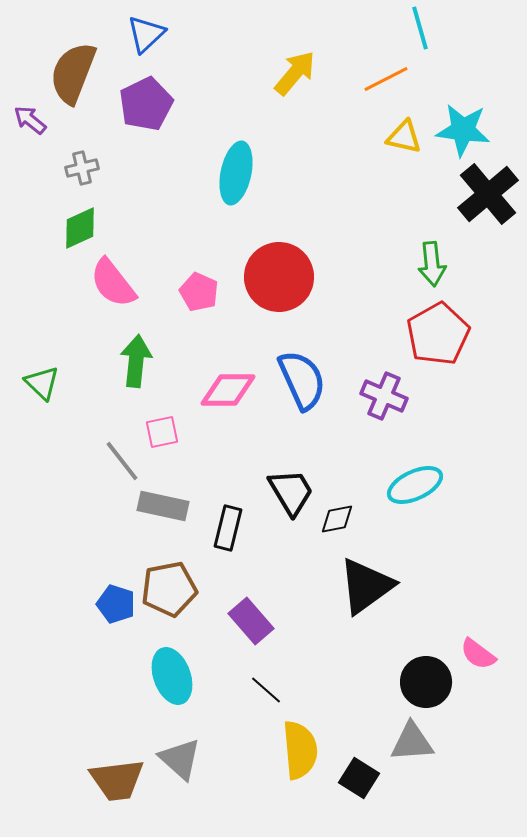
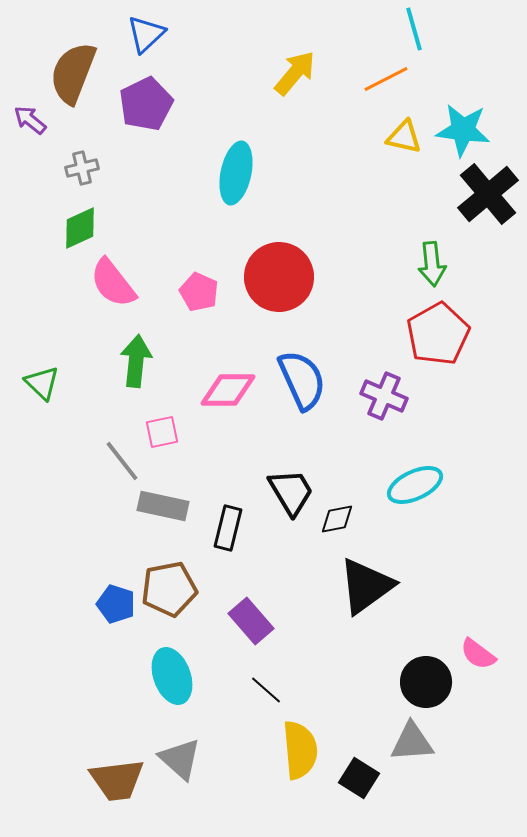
cyan line at (420, 28): moved 6 px left, 1 px down
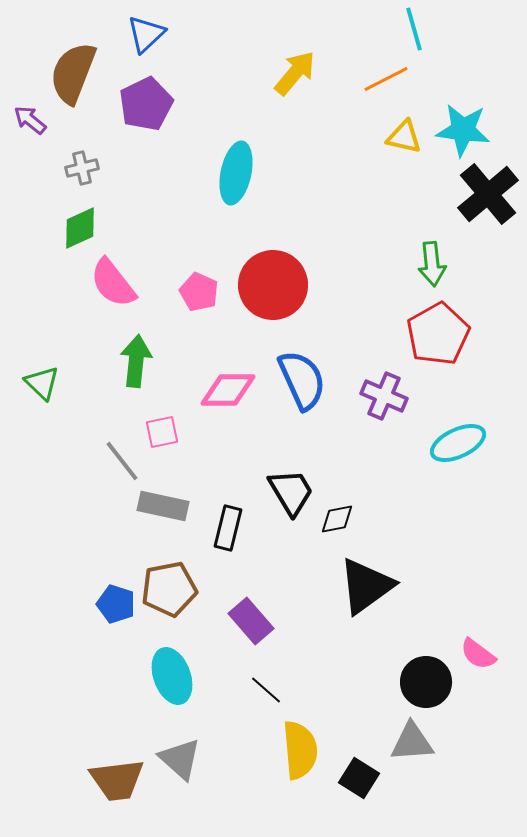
red circle at (279, 277): moved 6 px left, 8 px down
cyan ellipse at (415, 485): moved 43 px right, 42 px up
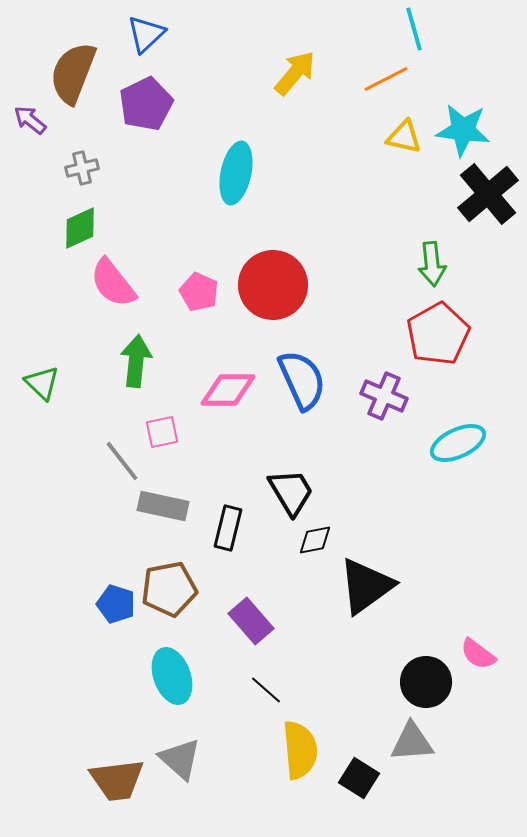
black diamond at (337, 519): moved 22 px left, 21 px down
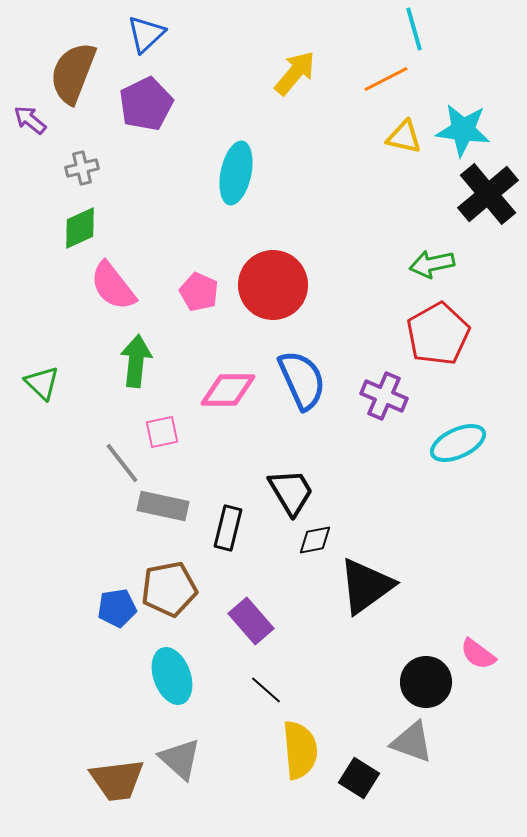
green arrow at (432, 264): rotated 84 degrees clockwise
pink semicircle at (113, 283): moved 3 px down
gray line at (122, 461): moved 2 px down
blue pentagon at (116, 604): moved 1 px right, 4 px down; rotated 27 degrees counterclockwise
gray triangle at (412, 742): rotated 24 degrees clockwise
